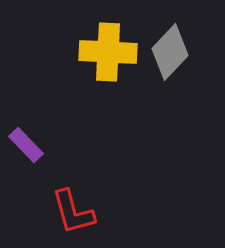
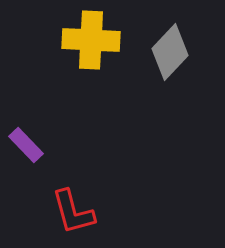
yellow cross: moved 17 px left, 12 px up
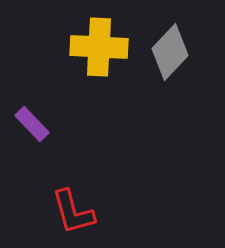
yellow cross: moved 8 px right, 7 px down
purple rectangle: moved 6 px right, 21 px up
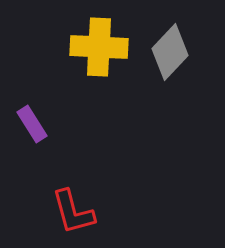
purple rectangle: rotated 12 degrees clockwise
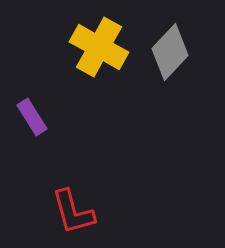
yellow cross: rotated 26 degrees clockwise
purple rectangle: moved 7 px up
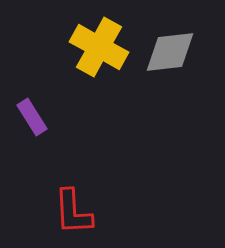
gray diamond: rotated 40 degrees clockwise
red L-shape: rotated 12 degrees clockwise
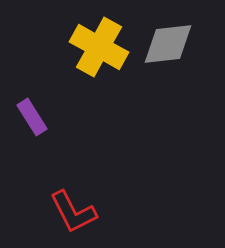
gray diamond: moved 2 px left, 8 px up
red L-shape: rotated 24 degrees counterclockwise
